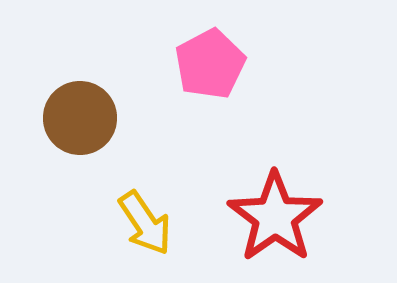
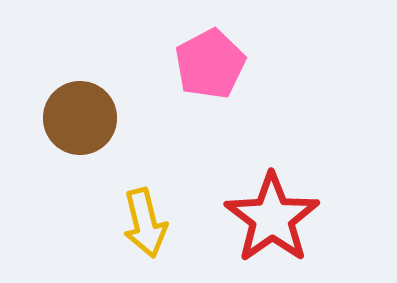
red star: moved 3 px left, 1 px down
yellow arrow: rotated 20 degrees clockwise
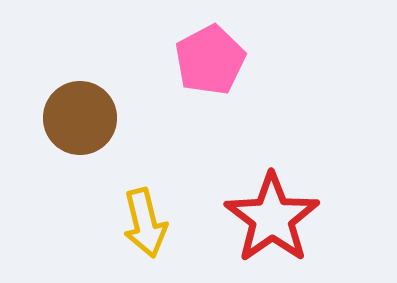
pink pentagon: moved 4 px up
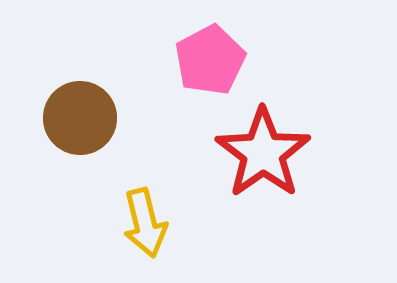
red star: moved 9 px left, 65 px up
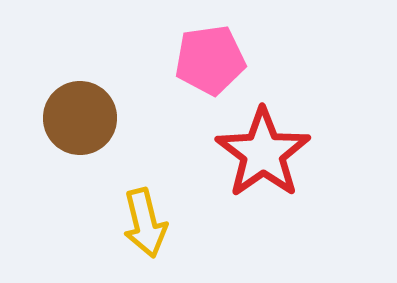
pink pentagon: rotated 20 degrees clockwise
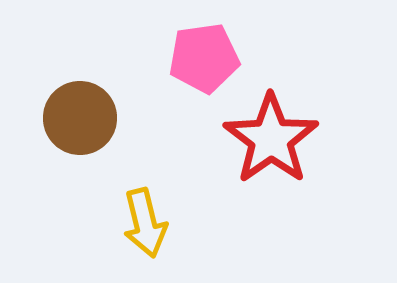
pink pentagon: moved 6 px left, 2 px up
red star: moved 8 px right, 14 px up
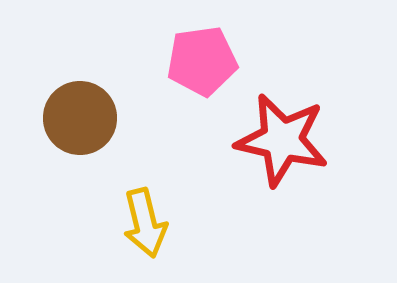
pink pentagon: moved 2 px left, 3 px down
red star: moved 11 px right, 1 px down; rotated 24 degrees counterclockwise
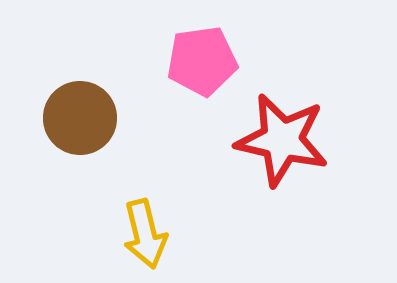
yellow arrow: moved 11 px down
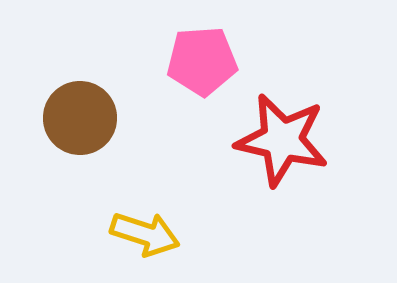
pink pentagon: rotated 4 degrees clockwise
yellow arrow: rotated 58 degrees counterclockwise
